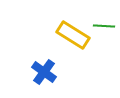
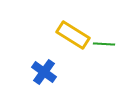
green line: moved 18 px down
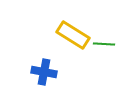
blue cross: rotated 25 degrees counterclockwise
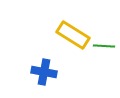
green line: moved 2 px down
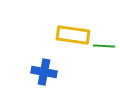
yellow rectangle: rotated 24 degrees counterclockwise
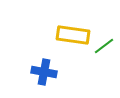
green line: rotated 40 degrees counterclockwise
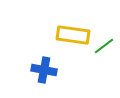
blue cross: moved 2 px up
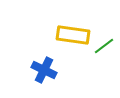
blue cross: rotated 15 degrees clockwise
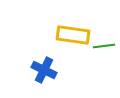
green line: rotated 30 degrees clockwise
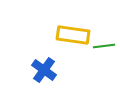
blue cross: rotated 10 degrees clockwise
